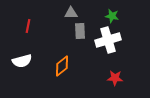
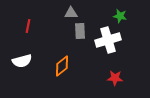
green star: moved 8 px right
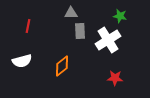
white cross: rotated 15 degrees counterclockwise
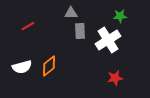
green star: rotated 16 degrees counterclockwise
red line: rotated 48 degrees clockwise
white semicircle: moved 6 px down
orange diamond: moved 13 px left
red star: rotated 14 degrees counterclockwise
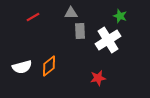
green star: rotated 24 degrees clockwise
red line: moved 5 px right, 9 px up
red star: moved 17 px left
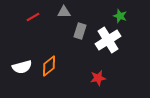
gray triangle: moved 7 px left, 1 px up
gray rectangle: rotated 21 degrees clockwise
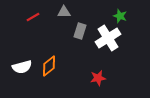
white cross: moved 2 px up
